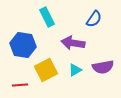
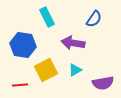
purple semicircle: moved 16 px down
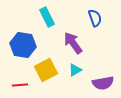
blue semicircle: moved 1 px right, 1 px up; rotated 54 degrees counterclockwise
purple arrow: rotated 45 degrees clockwise
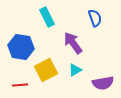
blue hexagon: moved 2 px left, 2 px down
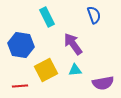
blue semicircle: moved 1 px left, 3 px up
purple arrow: moved 1 px down
blue hexagon: moved 2 px up
cyan triangle: rotated 24 degrees clockwise
red line: moved 1 px down
